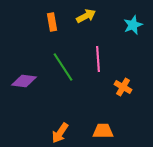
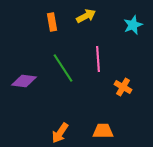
green line: moved 1 px down
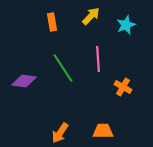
yellow arrow: moved 5 px right; rotated 18 degrees counterclockwise
cyan star: moved 7 px left
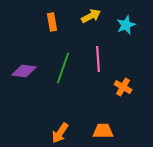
yellow arrow: rotated 18 degrees clockwise
green line: rotated 52 degrees clockwise
purple diamond: moved 10 px up
